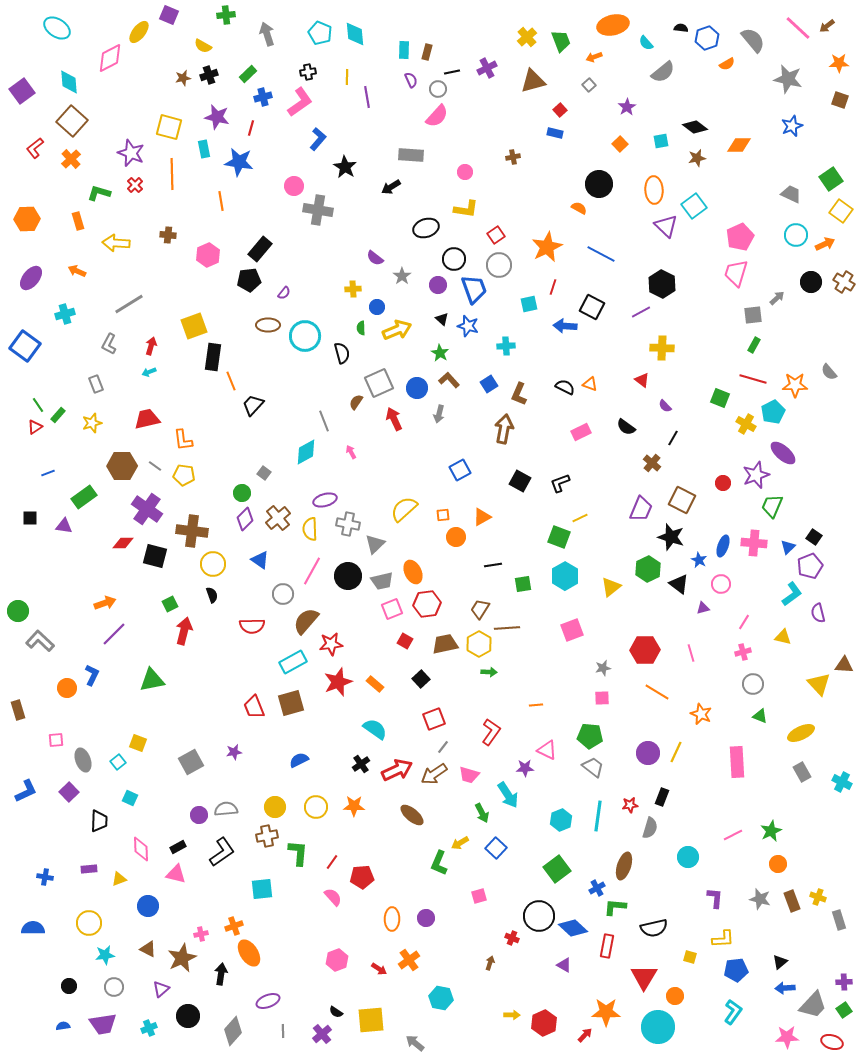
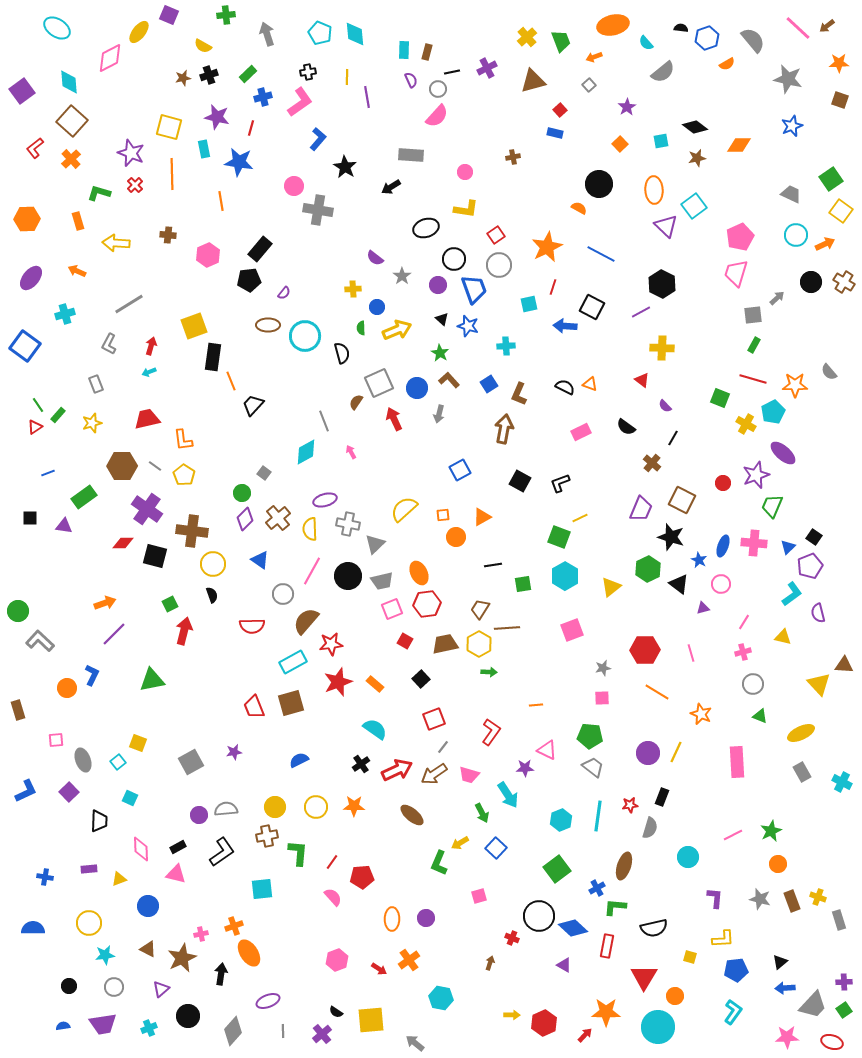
yellow pentagon at (184, 475): rotated 25 degrees clockwise
orange ellipse at (413, 572): moved 6 px right, 1 px down
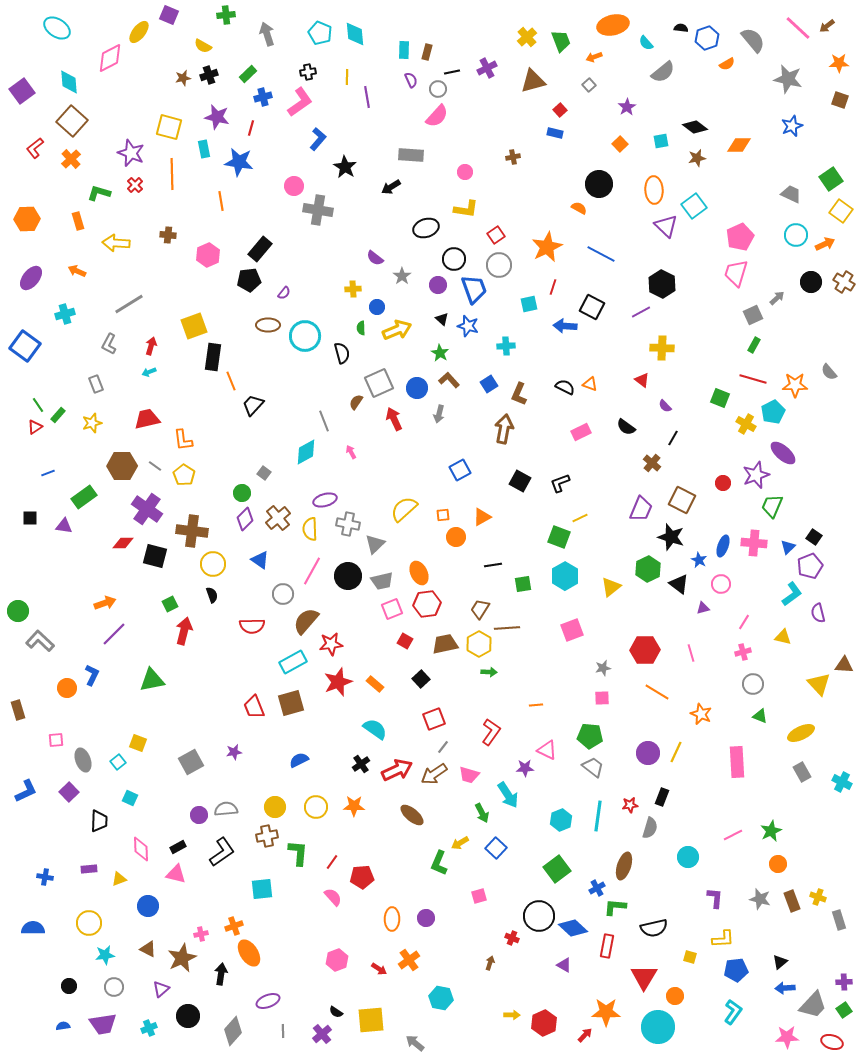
gray square at (753, 315): rotated 18 degrees counterclockwise
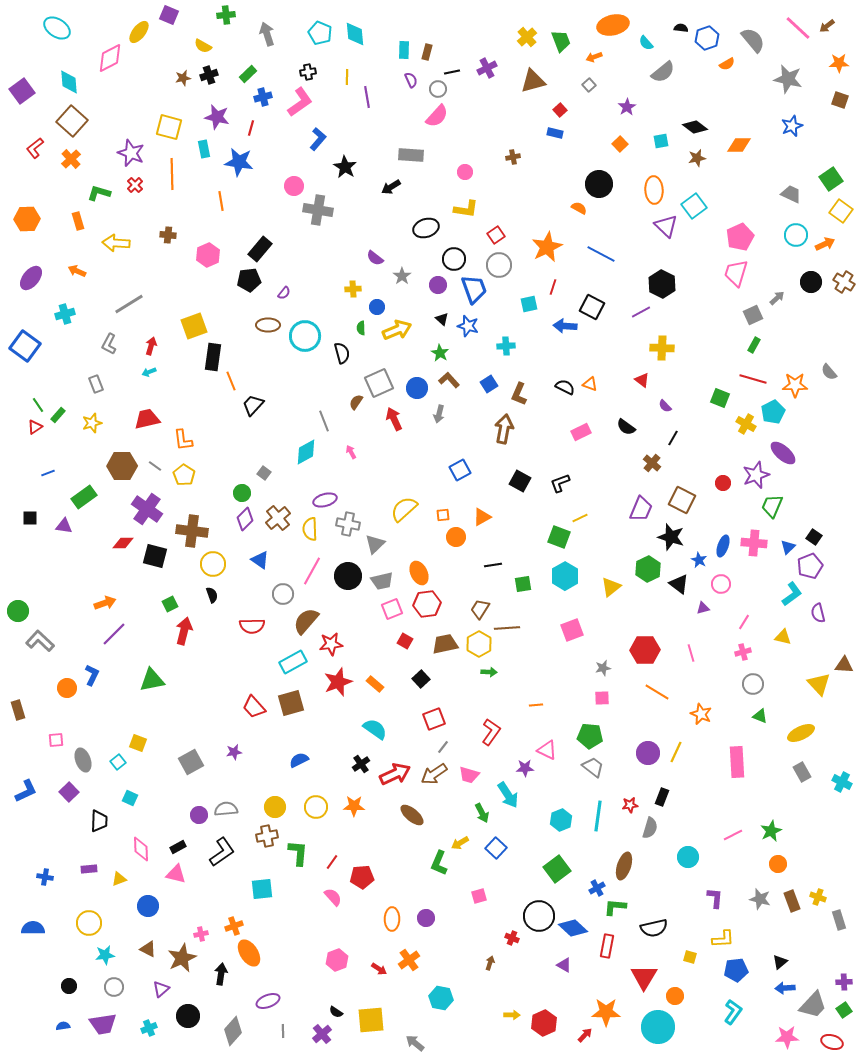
red trapezoid at (254, 707): rotated 20 degrees counterclockwise
red arrow at (397, 770): moved 2 px left, 4 px down
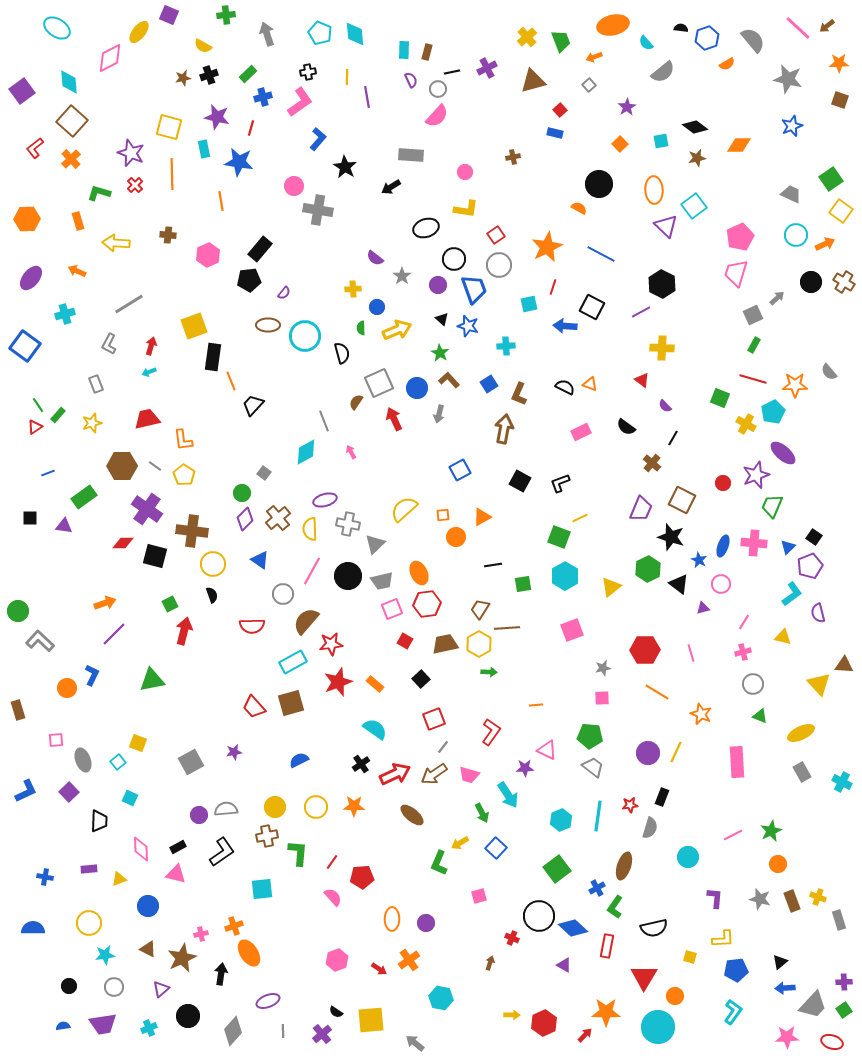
green L-shape at (615, 907): rotated 60 degrees counterclockwise
purple circle at (426, 918): moved 5 px down
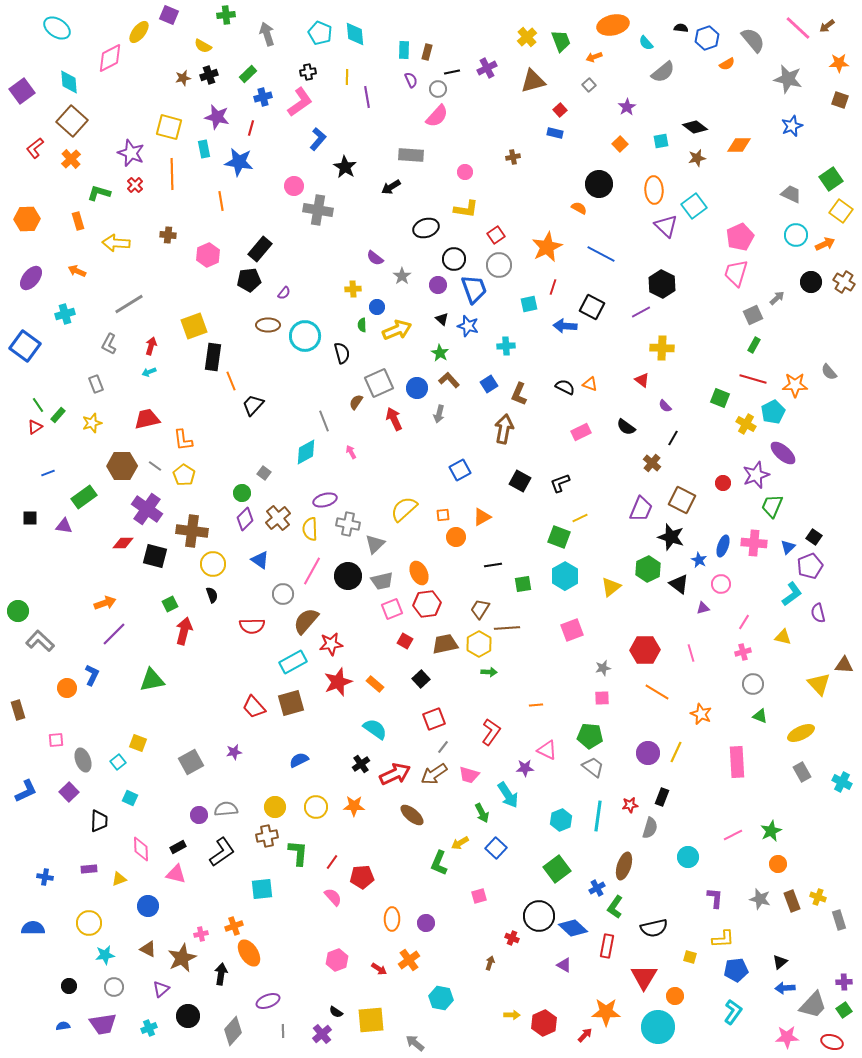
green semicircle at (361, 328): moved 1 px right, 3 px up
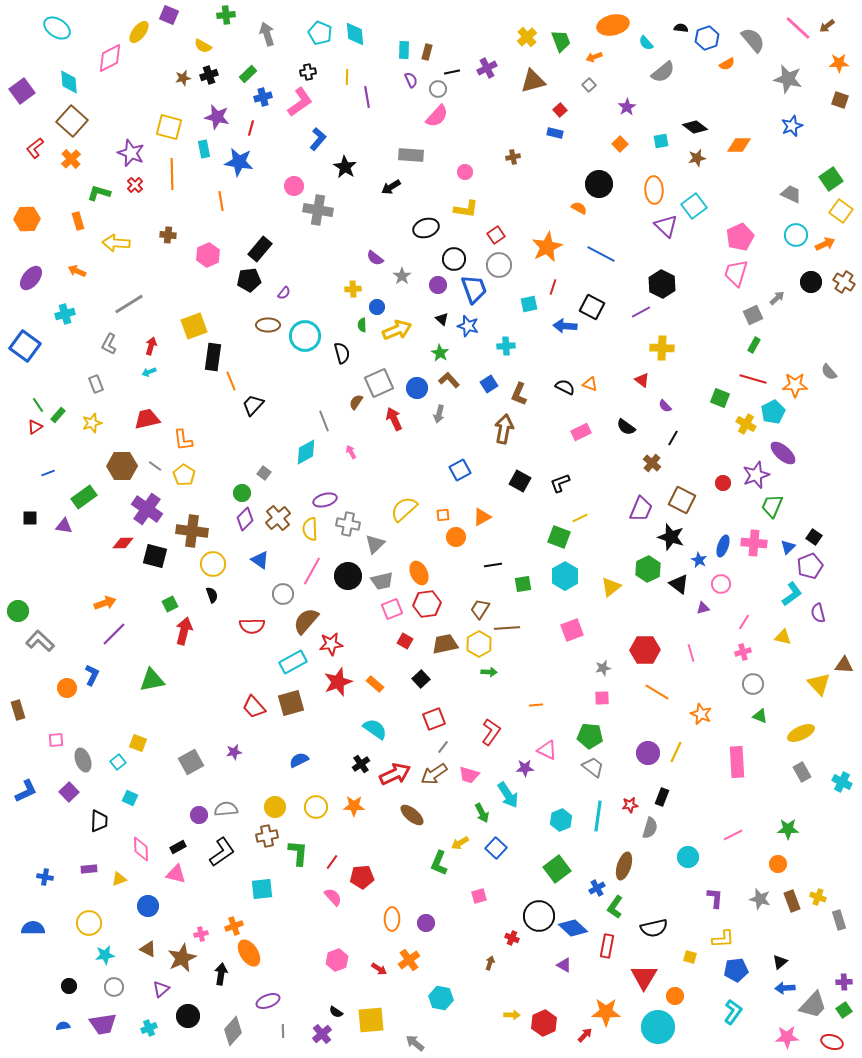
green star at (771, 831): moved 17 px right, 2 px up; rotated 25 degrees clockwise
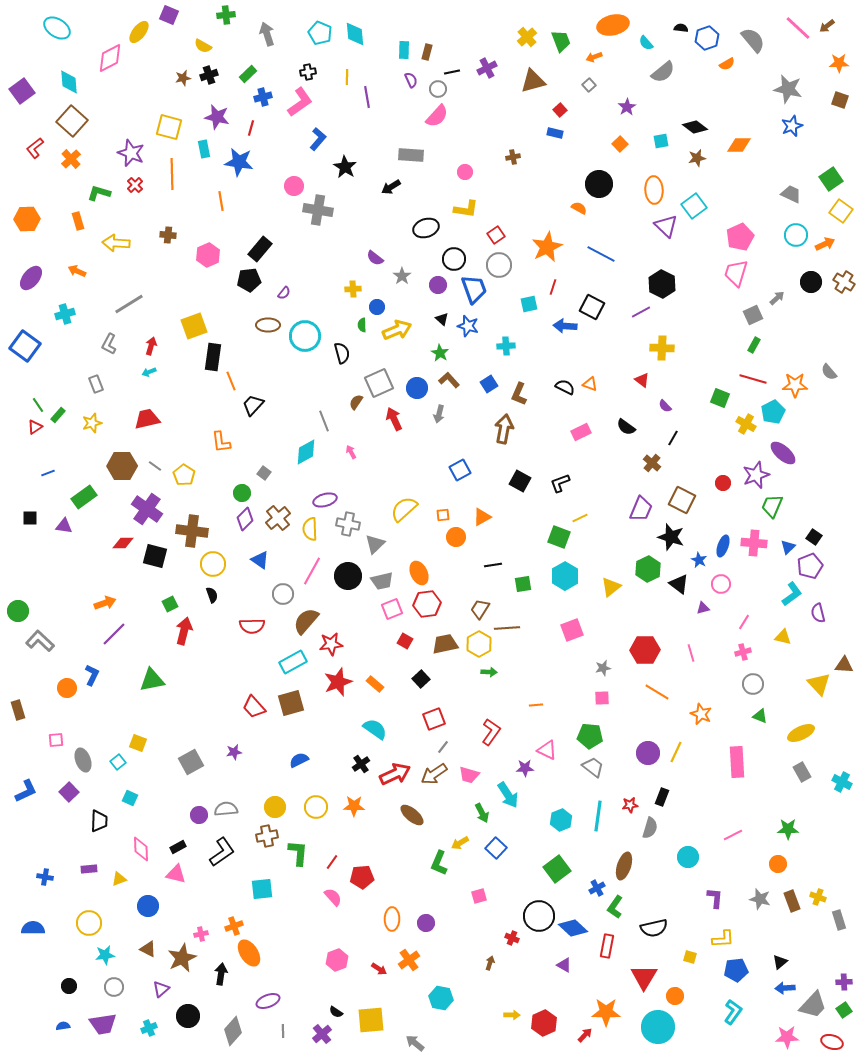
gray star at (788, 79): moved 10 px down
orange L-shape at (183, 440): moved 38 px right, 2 px down
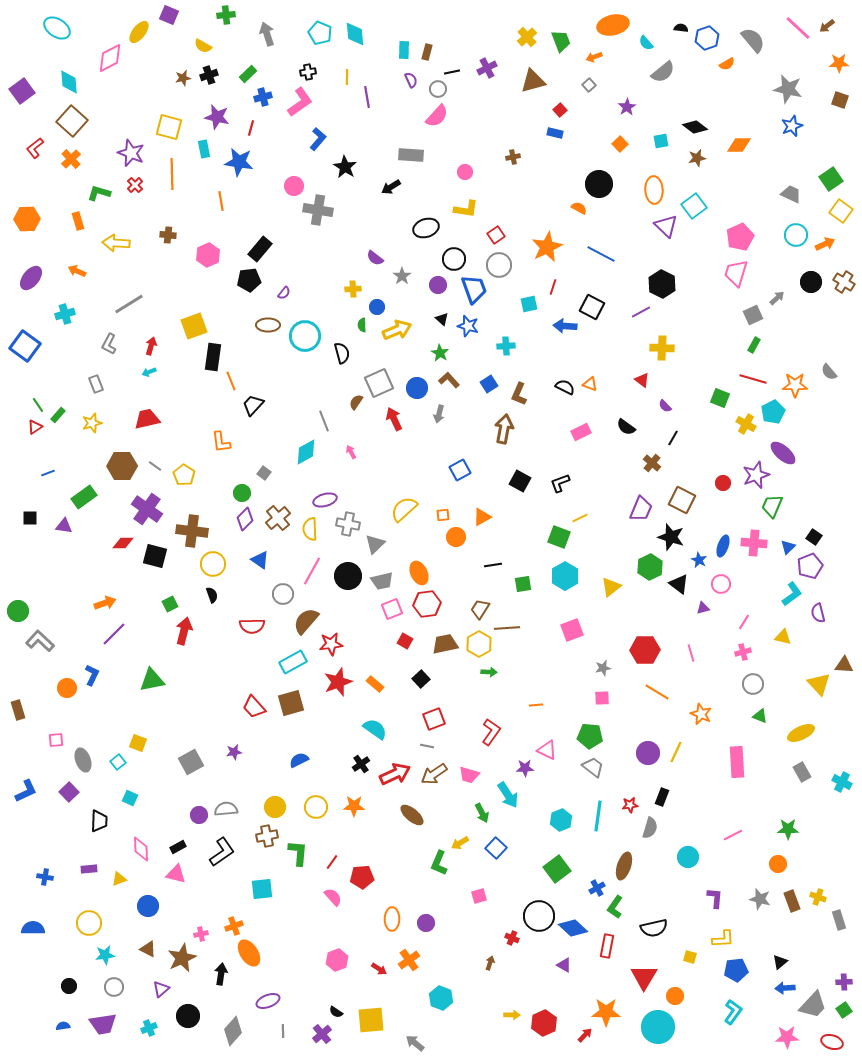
green hexagon at (648, 569): moved 2 px right, 2 px up
gray line at (443, 747): moved 16 px left, 1 px up; rotated 64 degrees clockwise
cyan hexagon at (441, 998): rotated 10 degrees clockwise
